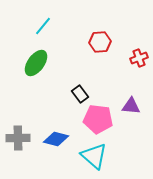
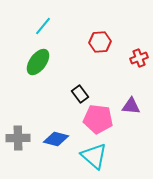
green ellipse: moved 2 px right, 1 px up
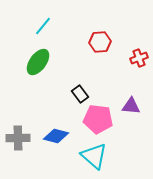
blue diamond: moved 3 px up
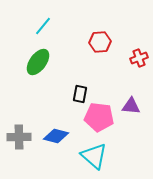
black rectangle: rotated 48 degrees clockwise
pink pentagon: moved 1 px right, 2 px up
gray cross: moved 1 px right, 1 px up
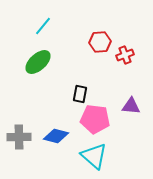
red cross: moved 14 px left, 3 px up
green ellipse: rotated 12 degrees clockwise
pink pentagon: moved 4 px left, 2 px down
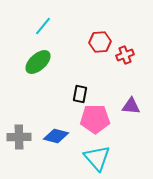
pink pentagon: rotated 8 degrees counterclockwise
cyan triangle: moved 3 px right, 2 px down; rotated 8 degrees clockwise
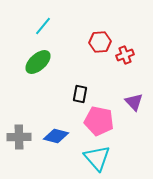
purple triangle: moved 3 px right, 4 px up; rotated 42 degrees clockwise
pink pentagon: moved 4 px right, 2 px down; rotated 12 degrees clockwise
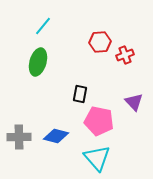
green ellipse: rotated 32 degrees counterclockwise
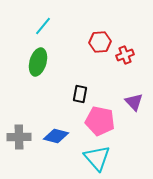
pink pentagon: moved 1 px right
